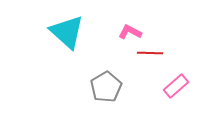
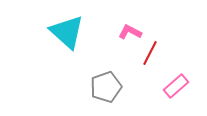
red line: rotated 65 degrees counterclockwise
gray pentagon: rotated 12 degrees clockwise
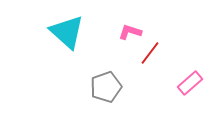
pink L-shape: rotated 10 degrees counterclockwise
red line: rotated 10 degrees clockwise
pink rectangle: moved 14 px right, 3 px up
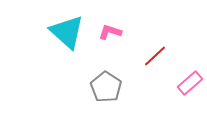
pink L-shape: moved 20 px left
red line: moved 5 px right, 3 px down; rotated 10 degrees clockwise
gray pentagon: rotated 20 degrees counterclockwise
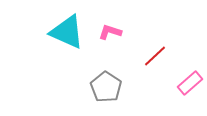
cyan triangle: rotated 18 degrees counterclockwise
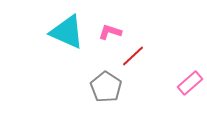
red line: moved 22 px left
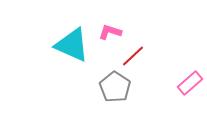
cyan triangle: moved 5 px right, 13 px down
gray pentagon: moved 9 px right
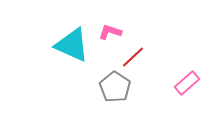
red line: moved 1 px down
pink rectangle: moved 3 px left
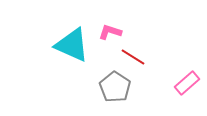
red line: rotated 75 degrees clockwise
